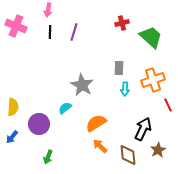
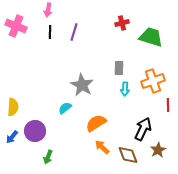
green trapezoid: rotated 25 degrees counterclockwise
orange cross: moved 1 px down
red line: rotated 24 degrees clockwise
purple circle: moved 4 px left, 7 px down
orange arrow: moved 2 px right, 1 px down
brown diamond: rotated 15 degrees counterclockwise
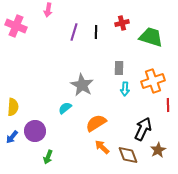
black line: moved 46 px right
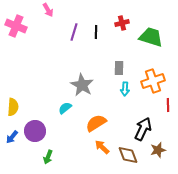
pink arrow: rotated 40 degrees counterclockwise
brown star: rotated 14 degrees clockwise
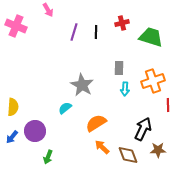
brown star: rotated 14 degrees clockwise
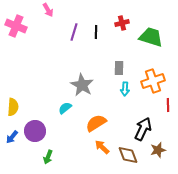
brown star: rotated 14 degrees counterclockwise
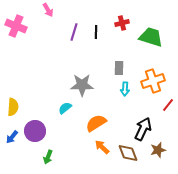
gray star: rotated 30 degrees counterclockwise
red line: rotated 40 degrees clockwise
brown diamond: moved 2 px up
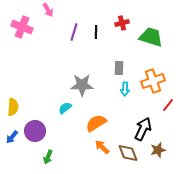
pink cross: moved 6 px right, 1 px down
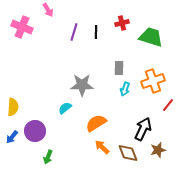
cyan arrow: rotated 16 degrees clockwise
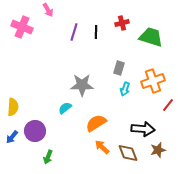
gray rectangle: rotated 16 degrees clockwise
black arrow: rotated 70 degrees clockwise
